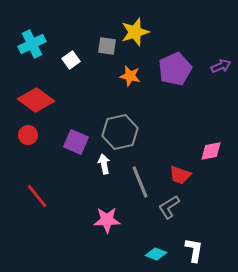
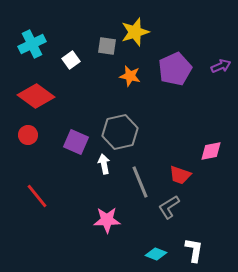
red diamond: moved 4 px up
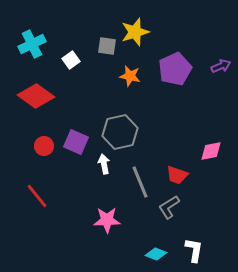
red circle: moved 16 px right, 11 px down
red trapezoid: moved 3 px left
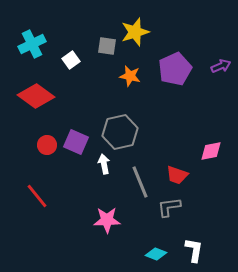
red circle: moved 3 px right, 1 px up
gray L-shape: rotated 25 degrees clockwise
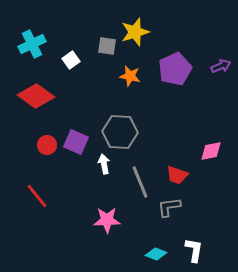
gray hexagon: rotated 16 degrees clockwise
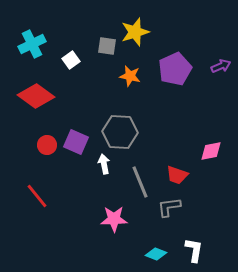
pink star: moved 7 px right, 1 px up
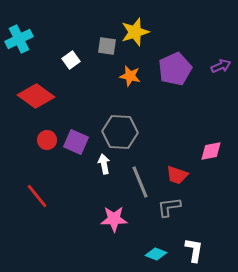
cyan cross: moved 13 px left, 5 px up
red circle: moved 5 px up
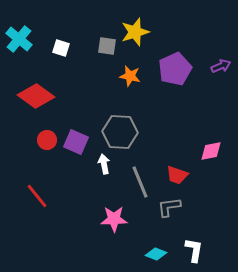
cyan cross: rotated 24 degrees counterclockwise
white square: moved 10 px left, 12 px up; rotated 36 degrees counterclockwise
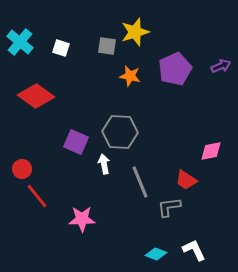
cyan cross: moved 1 px right, 3 px down
red circle: moved 25 px left, 29 px down
red trapezoid: moved 9 px right, 5 px down; rotated 15 degrees clockwise
pink star: moved 32 px left
white L-shape: rotated 35 degrees counterclockwise
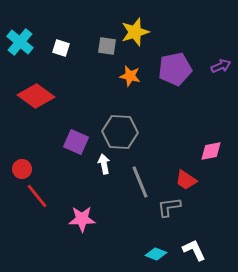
purple pentagon: rotated 12 degrees clockwise
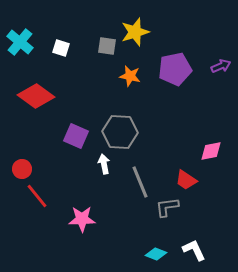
purple square: moved 6 px up
gray L-shape: moved 2 px left
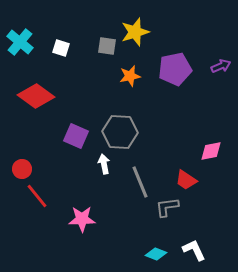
orange star: rotated 25 degrees counterclockwise
